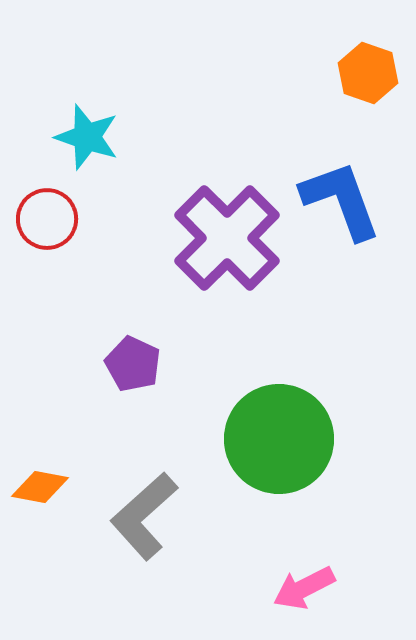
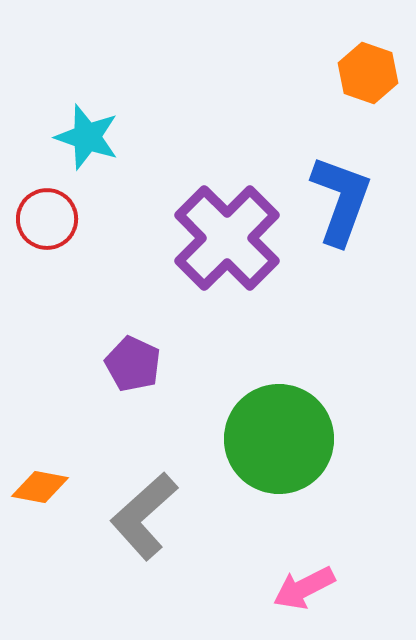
blue L-shape: rotated 40 degrees clockwise
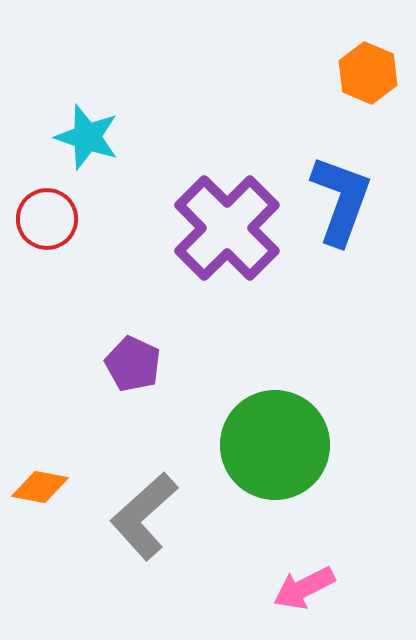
orange hexagon: rotated 4 degrees clockwise
purple cross: moved 10 px up
green circle: moved 4 px left, 6 px down
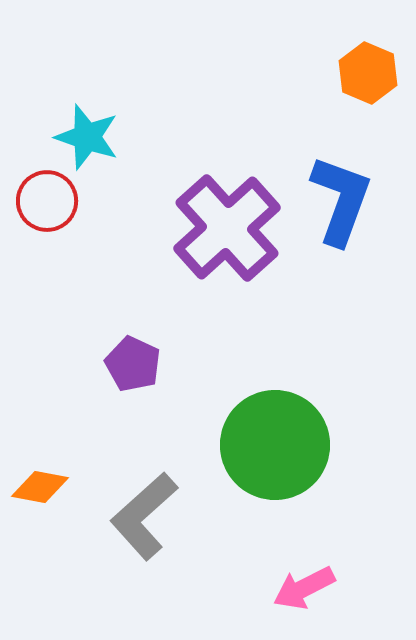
red circle: moved 18 px up
purple cross: rotated 3 degrees clockwise
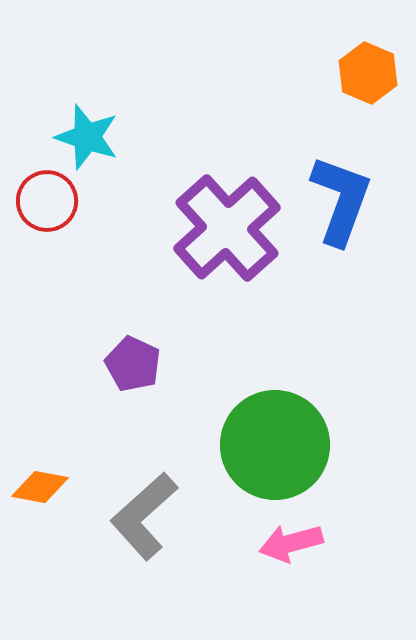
pink arrow: moved 13 px left, 45 px up; rotated 12 degrees clockwise
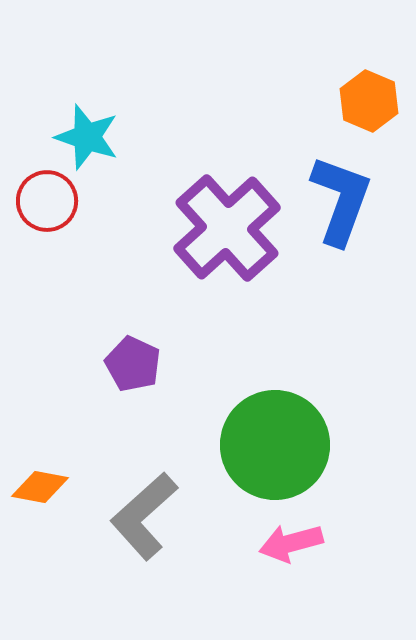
orange hexagon: moved 1 px right, 28 px down
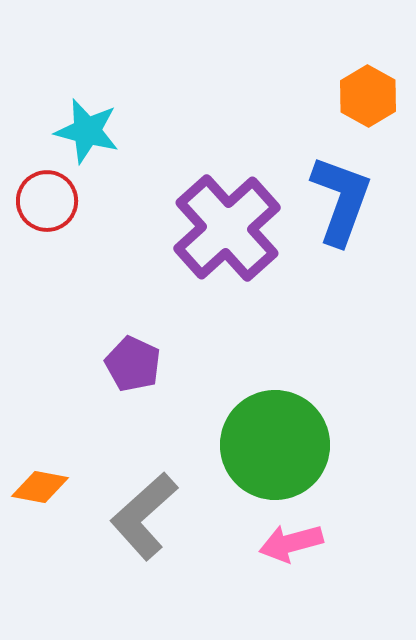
orange hexagon: moved 1 px left, 5 px up; rotated 6 degrees clockwise
cyan star: moved 6 px up; rotated 4 degrees counterclockwise
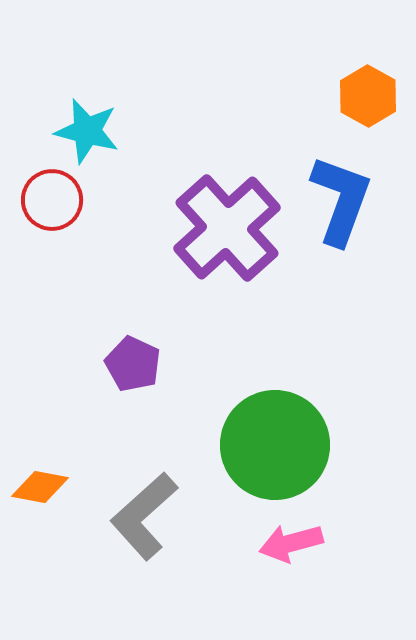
red circle: moved 5 px right, 1 px up
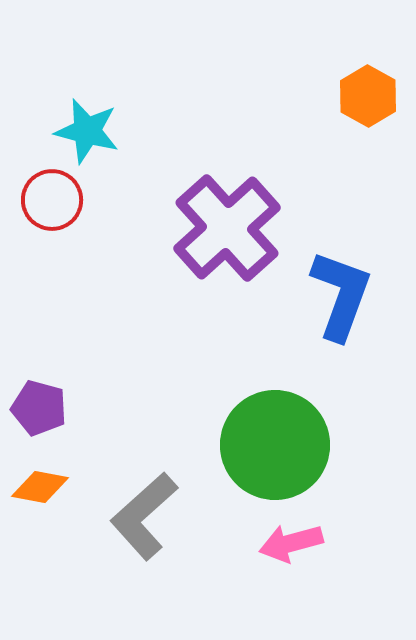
blue L-shape: moved 95 px down
purple pentagon: moved 94 px left, 44 px down; rotated 10 degrees counterclockwise
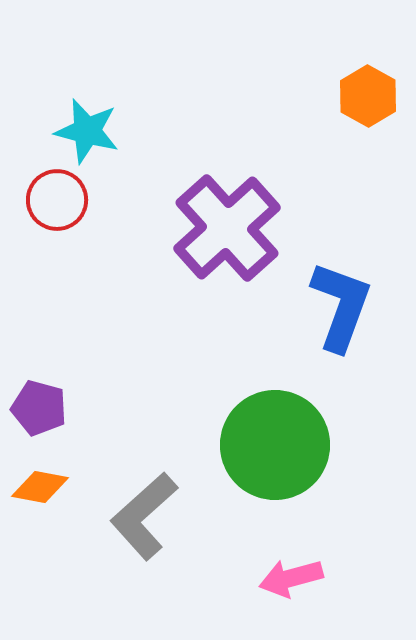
red circle: moved 5 px right
blue L-shape: moved 11 px down
pink arrow: moved 35 px down
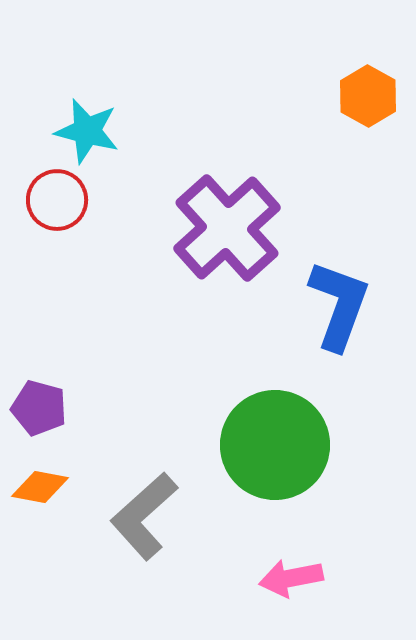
blue L-shape: moved 2 px left, 1 px up
pink arrow: rotated 4 degrees clockwise
